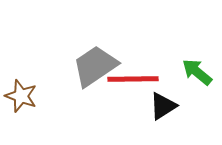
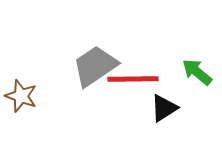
black triangle: moved 1 px right, 2 px down
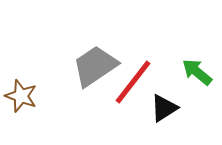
red line: moved 3 px down; rotated 51 degrees counterclockwise
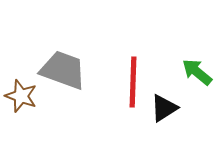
gray trapezoid: moved 32 px left, 4 px down; rotated 54 degrees clockwise
red line: rotated 36 degrees counterclockwise
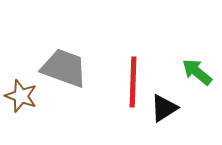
gray trapezoid: moved 1 px right, 2 px up
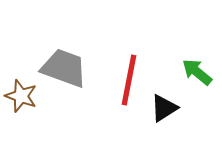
red line: moved 4 px left, 2 px up; rotated 9 degrees clockwise
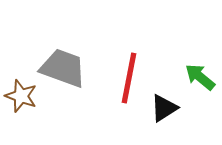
gray trapezoid: moved 1 px left
green arrow: moved 3 px right, 5 px down
red line: moved 2 px up
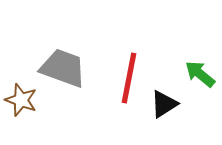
green arrow: moved 3 px up
brown star: moved 4 px down
black triangle: moved 4 px up
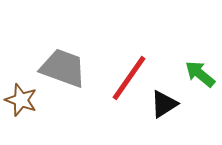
red line: rotated 24 degrees clockwise
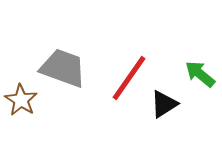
brown star: rotated 12 degrees clockwise
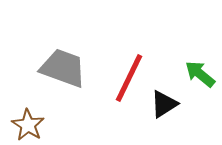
red line: rotated 9 degrees counterclockwise
brown star: moved 7 px right, 25 px down
